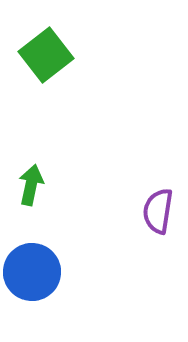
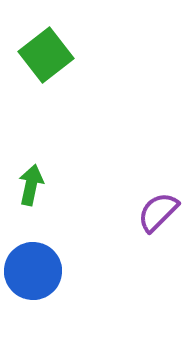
purple semicircle: moved 1 px down; rotated 36 degrees clockwise
blue circle: moved 1 px right, 1 px up
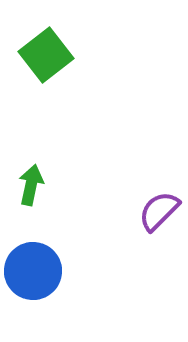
purple semicircle: moved 1 px right, 1 px up
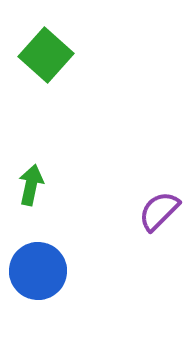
green square: rotated 10 degrees counterclockwise
blue circle: moved 5 px right
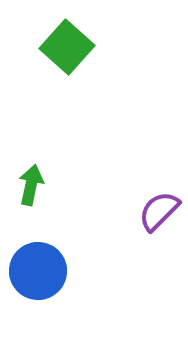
green square: moved 21 px right, 8 px up
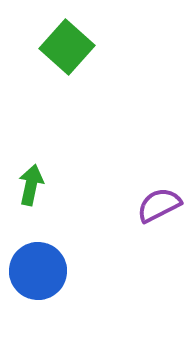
purple semicircle: moved 6 px up; rotated 18 degrees clockwise
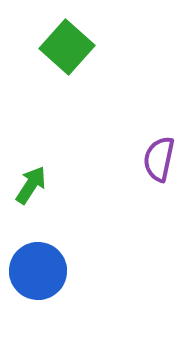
green arrow: rotated 21 degrees clockwise
purple semicircle: moved 46 px up; rotated 51 degrees counterclockwise
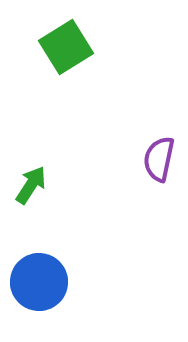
green square: moved 1 px left; rotated 16 degrees clockwise
blue circle: moved 1 px right, 11 px down
